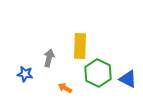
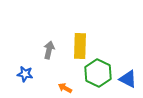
gray arrow: moved 8 px up
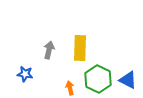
yellow rectangle: moved 2 px down
green hexagon: moved 6 px down
blue triangle: moved 1 px down
orange arrow: moved 5 px right; rotated 48 degrees clockwise
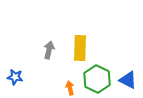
blue star: moved 10 px left, 3 px down
green hexagon: moved 1 px left
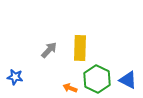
gray arrow: rotated 30 degrees clockwise
orange arrow: rotated 56 degrees counterclockwise
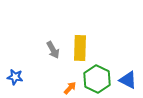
gray arrow: moved 4 px right; rotated 108 degrees clockwise
orange arrow: rotated 112 degrees clockwise
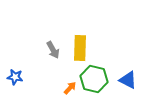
green hexagon: moved 3 px left; rotated 12 degrees counterclockwise
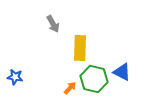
gray arrow: moved 26 px up
blue triangle: moved 6 px left, 8 px up
